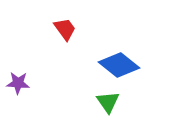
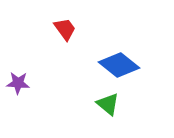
green triangle: moved 2 px down; rotated 15 degrees counterclockwise
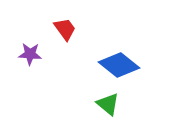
purple star: moved 12 px right, 29 px up
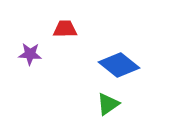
red trapezoid: rotated 55 degrees counterclockwise
green triangle: rotated 45 degrees clockwise
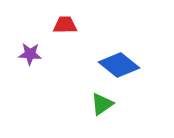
red trapezoid: moved 4 px up
green triangle: moved 6 px left
